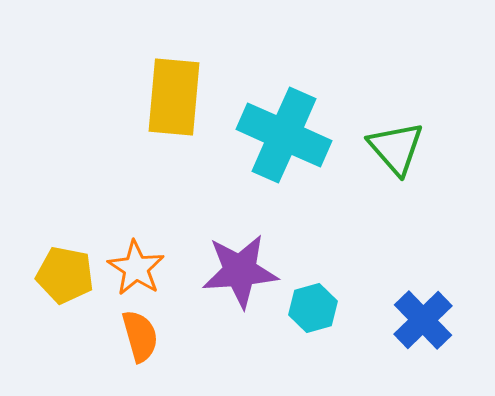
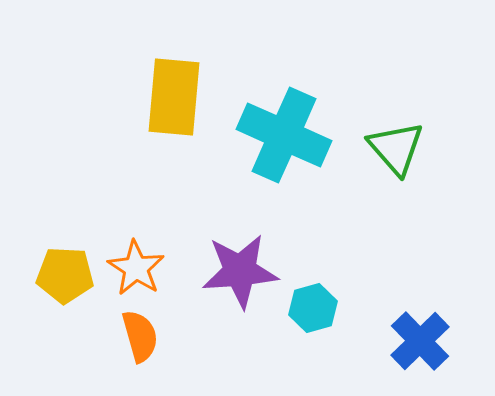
yellow pentagon: rotated 8 degrees counterclockwise
blue cross: moved 3 px left, 21 px down
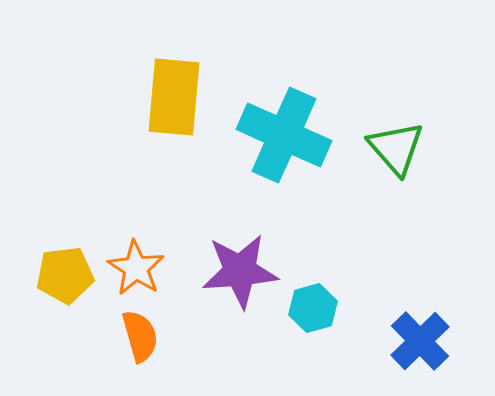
yellow pentagon: rotated 10 degrees counterclockwise
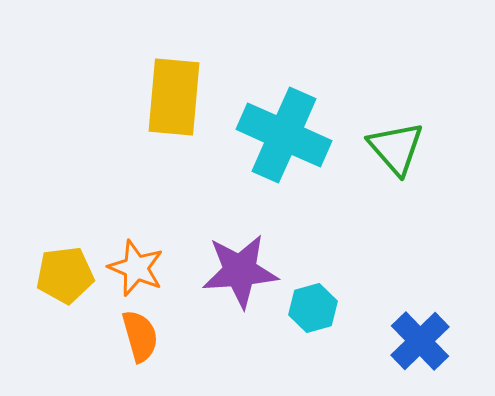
orange star: rotated 10 degrees counterclockwise
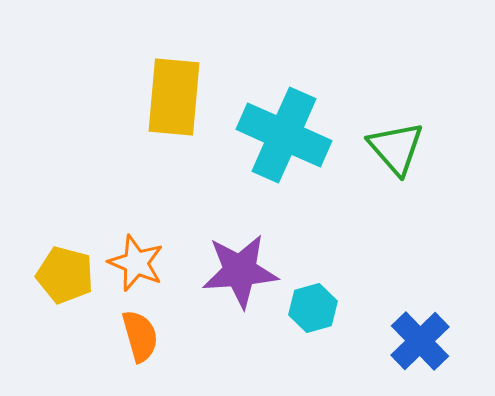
orange star: moved 5 px up
yellow pentagon: rotated 22 degrees clockwise
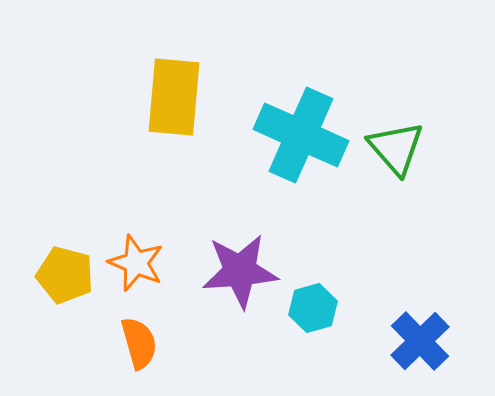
cyan cross: moved 17 px right
orange semicircle: moved 1 px left, 7 px down
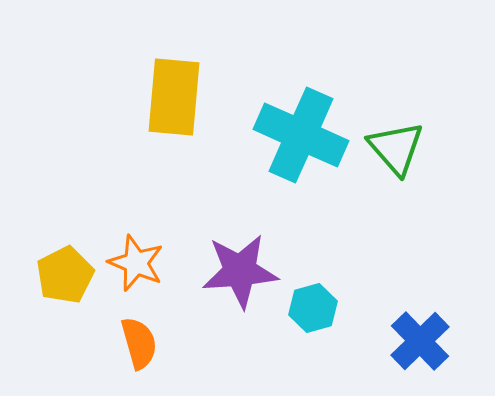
yellow pentagon: rotated 30 degrees clockwise
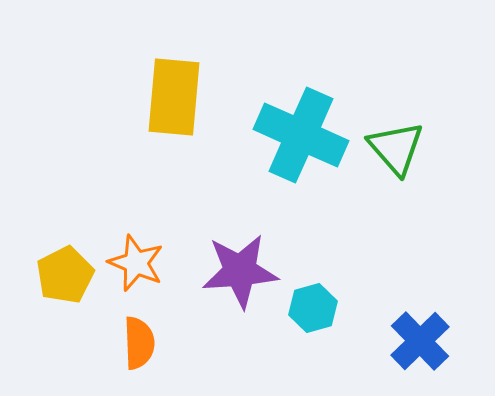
orange semicircle: rotated 14 degrees clockwise
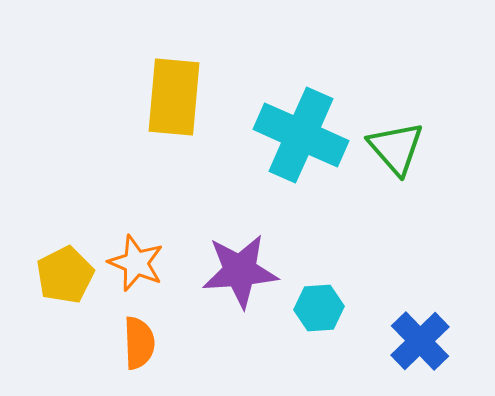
cyan hexagon: moved 6 px right; rotated 12 degrees clockwise
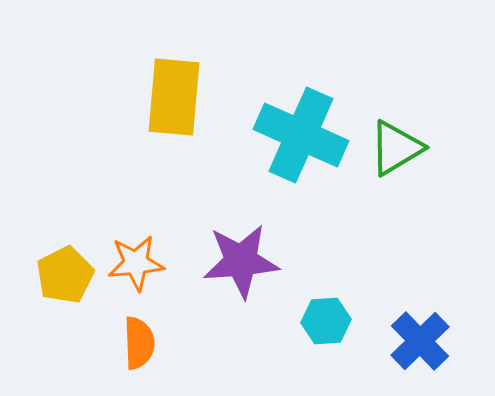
green triangle: rotated 40 degrees clockwise
orange star: rotated 28 degrees counterclockwise
purple star: moved 1 px right, 10 px up
cyan hexagon: moved 7 px right, 13 px down
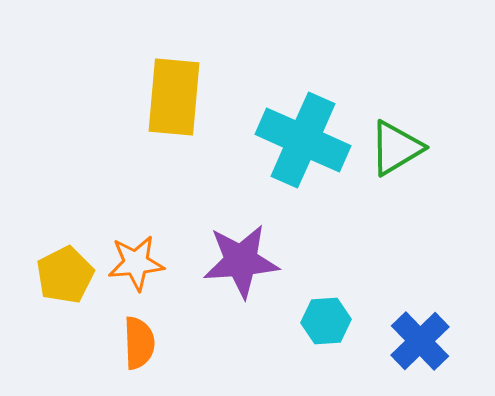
cyan cross: moved 2 px right, 5 px down
